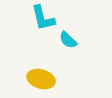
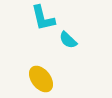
yellow ellipse: rotated 36 degrees clockwise
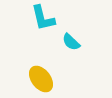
cyan semicircle: moved 3 px right, 2 px down
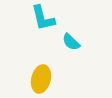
yellow ellipse: rotated 52 degrees clockwise
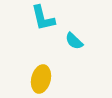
cyan semicircle: moved 3 px right, 1 px up
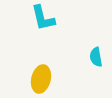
cyan semicircle: moved 22 px right, 16 px down; rotated 36 degrees clockwise
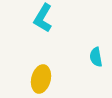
cyan L-shape: rotated 44 degrees clockwise
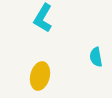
yellow ellipse: moved 1 px left, 3 px up
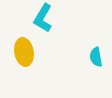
yellow ellipse: moved 16 px left, 24 px up; rotated 24 degrees counterclockwise
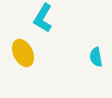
yellow ellipse: moved 1 px left, 1 px down; rotated 16 degrees counterclockwise
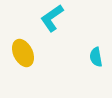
cyan L-shape: moved 9 px right; rotated 24 degrees clockwise
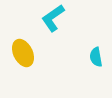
cyan L-shape: moved 1 px right
